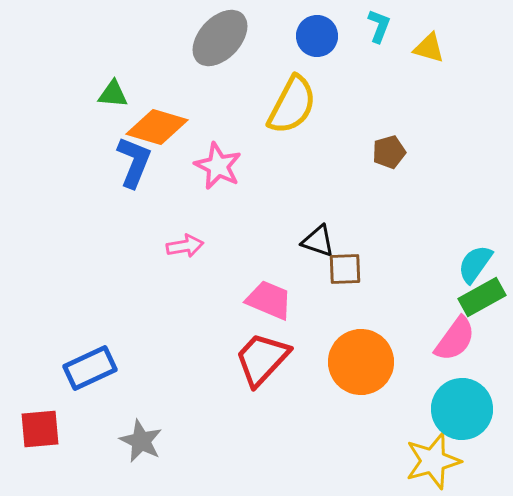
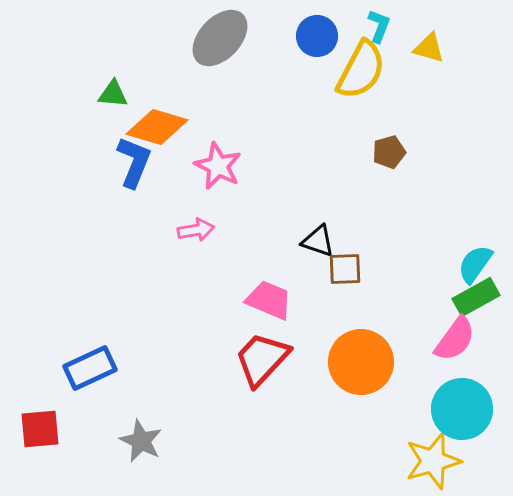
yellow semicircle: moved 69 px right, 35 px up
pink arrow: moved 11 px right, 16 px up
green rectangle: moved 6 px left
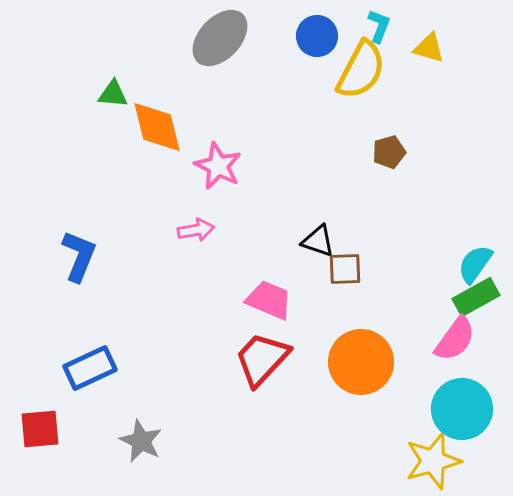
orange diamond: rotated 60 degrees clockwise
blue L-shape: moved 55 px left, 94 px down
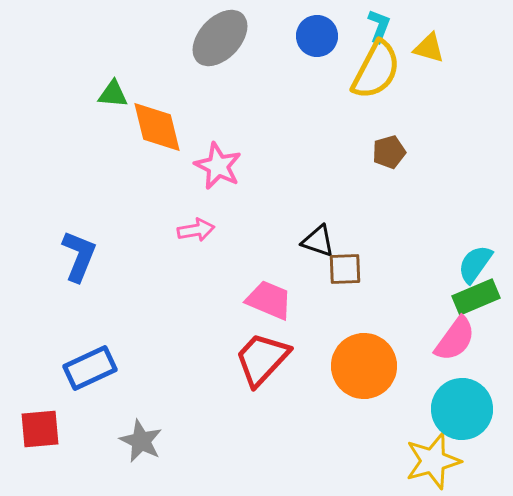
yellow semicircle: moved 15 px right
green rectangle: rotated 6 degrees clockwise
orange circle: moved 3 px right, 4 px down
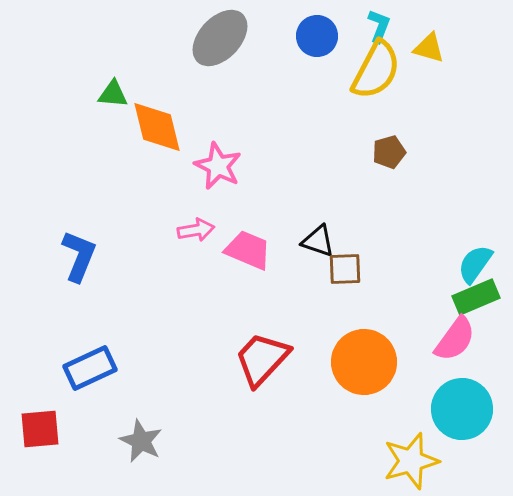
pink trapezoid: moved 21 px left, 50 px up
orange circle: moved 4 px up
yellow star: moved 22 px left
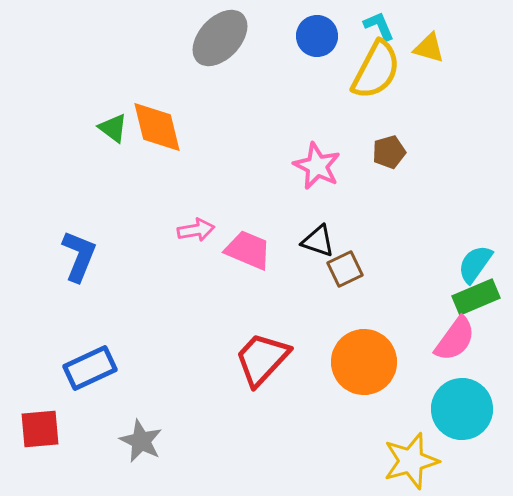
cyan L-shape: rotated 44 degrees counterclockwise
green triangle: moved 34 px down; rotated 32 degrees clockwise
pink star: moved 99 px right
brown square: rotated 24 degrees counterclockwise
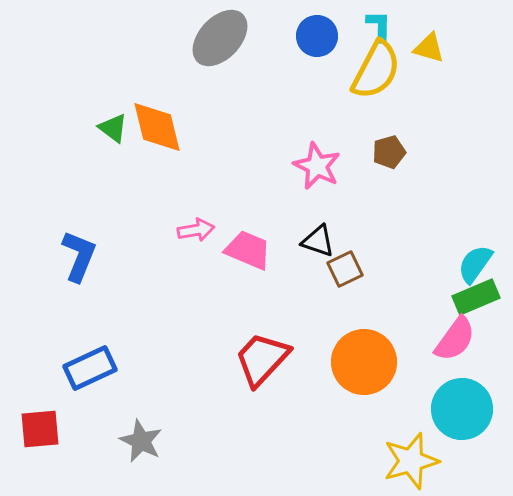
cyan L-shape: rotated 24 degrees clockwise
